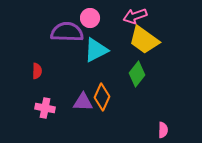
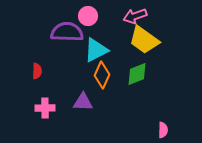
pink circle: moved 2 px left, 2 px up
green diamond: rotated 30 degrees clockwise
orange diamond: moved 22 px up
pink cross: rotated 12 degrees counterclockwise
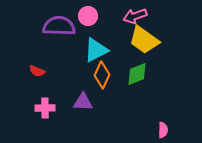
purple semicircle: moved 8 px left, 6 px up
red semicircle: rotated 112 degrees clockwise
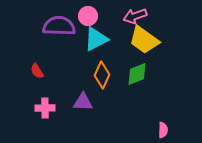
cyan triangle: moved 11 px up
red semicircle: rotated 35 degrees clockwise
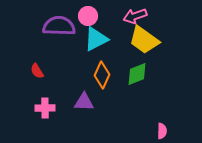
purple triangle: moved 1 px right
pink semicircle: moved 1 px left, 1 px down
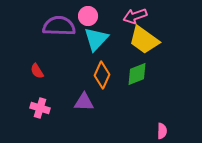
cyan triangle: rotated 20 degrees counterclockwise
pink cross: moved 5 px left; rotated 18 degrees clockwise
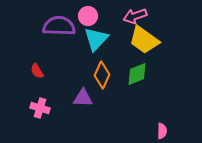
purple triangle: moved 1 px left, 4 px up
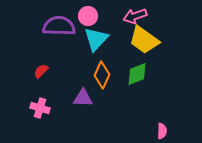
red semicircle: moved 4 px right; rotated 77 degrees clockwise
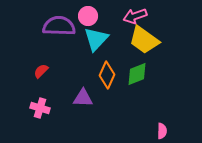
orange diamond: moved 5 px right
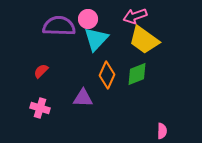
pink circle: moved 3 px down
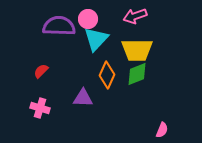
yellow trapezoid: moved 7 px left, 10 px down; rotated 36 degrees counterclockwise
pink semicircle: moved 1 px up; rotated 21 degrees clockwise
